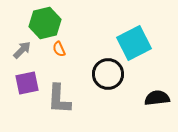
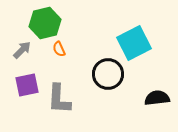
purple square: moved 2 px down
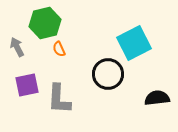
gray arrow: moved 5 px left, 3 px up; rotated 72 degrees counterclockwise
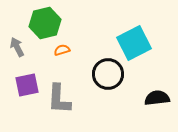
orange semicircle: moved 3 px right, 1 px down; rotated 98 degrees clockwise
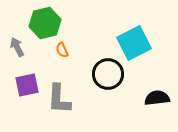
orange semicircle: rotated 98 degrees counterclockwise
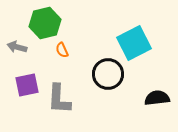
gray arrow: rotated 48 degrees counterclockwise
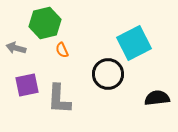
gray arrow: moved 1 px left, 1 px down
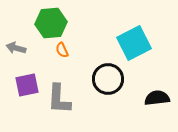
green hexagon: moved 6 px right; rotated 8 degrees clockwise
black circle: moved 5 px down
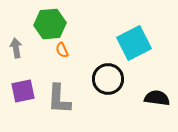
green hexagon: moved 1 px left, 1 px down
gray arrow: rotated 66 degrees clockwise
purple square: moved 4 px left, 6 px down
black semicircle: rotated 15 degrees clockwise
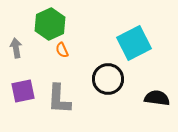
green hexagon: rotated 20 degrees counterclockwise
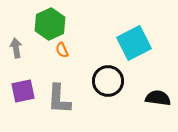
black circle: moved 2 px down
black semicircle: moved 1 px right
